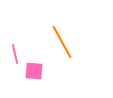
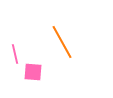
pink square: moved 1 px left, 1 px down
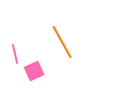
pink square: moved 1 px right, 1 px up; rotated 30 degrees counterclockwise
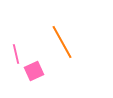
pink line: moved 1 px right
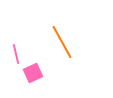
pink square: moved 1 px left, 2 px down
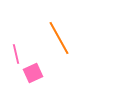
orange line: moved 3 px left, 4 px up
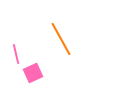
orange line: moved 2 px right, 1 px down
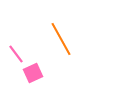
pink line: rotated 24 degrees counterclockwise
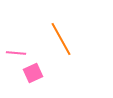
pink line: moved 1 px up; rotated 48 degrees counterclockwise
